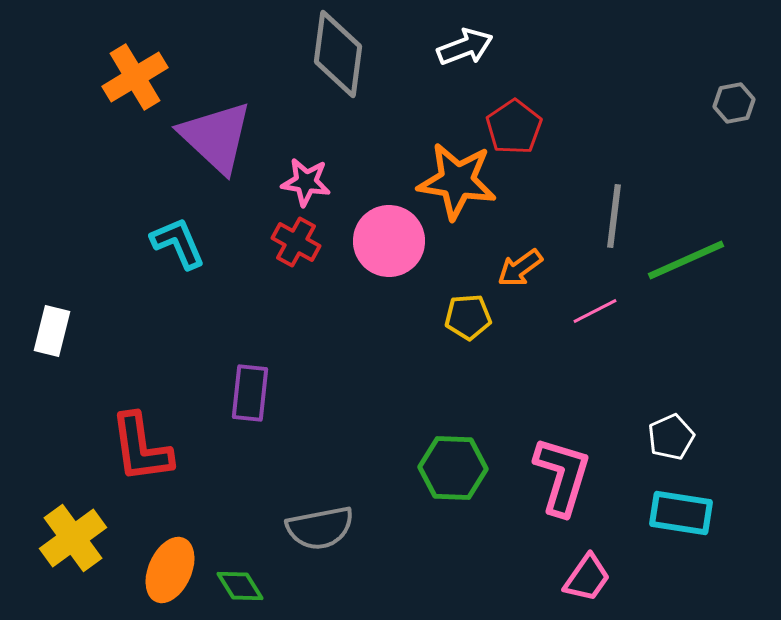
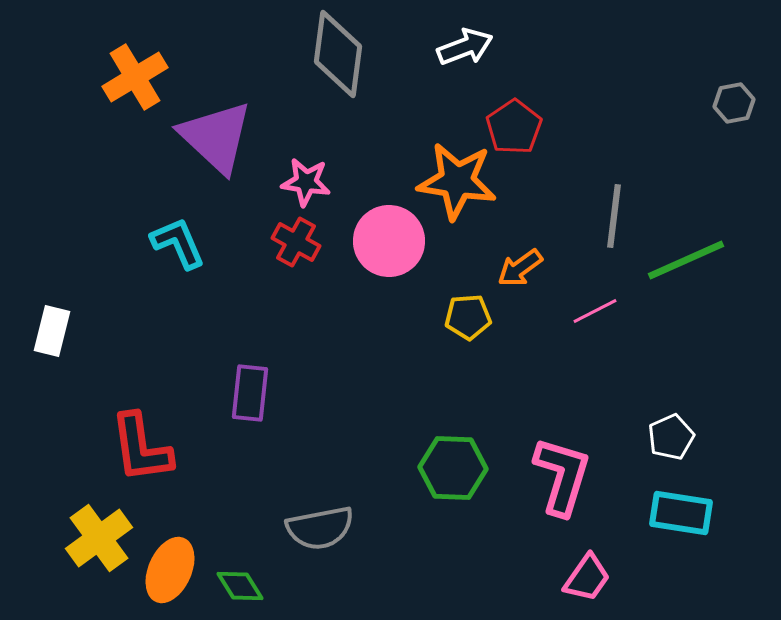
yellow cross: moved 26 px right
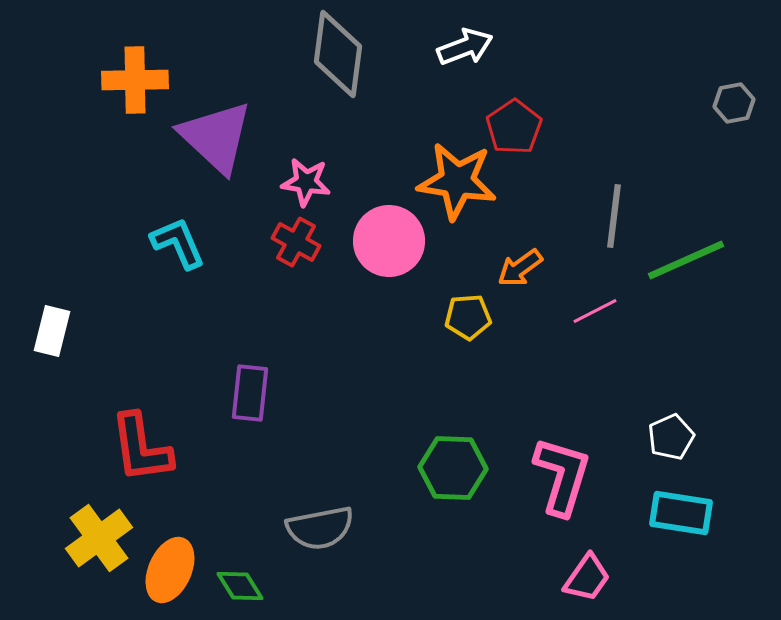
orange cross: moved 3 px down; rotated 30 degrees clockwise
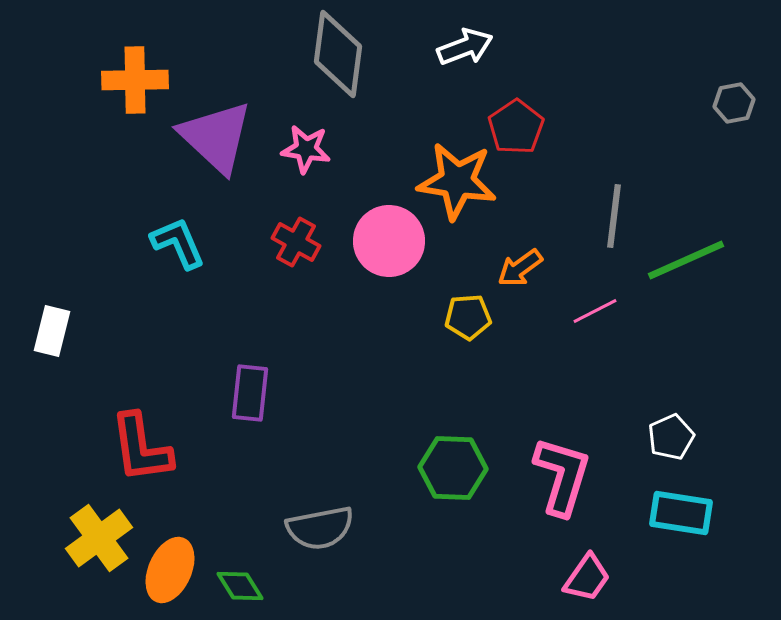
red pentagon: moved 2 px right
pink star: moved 33 px up
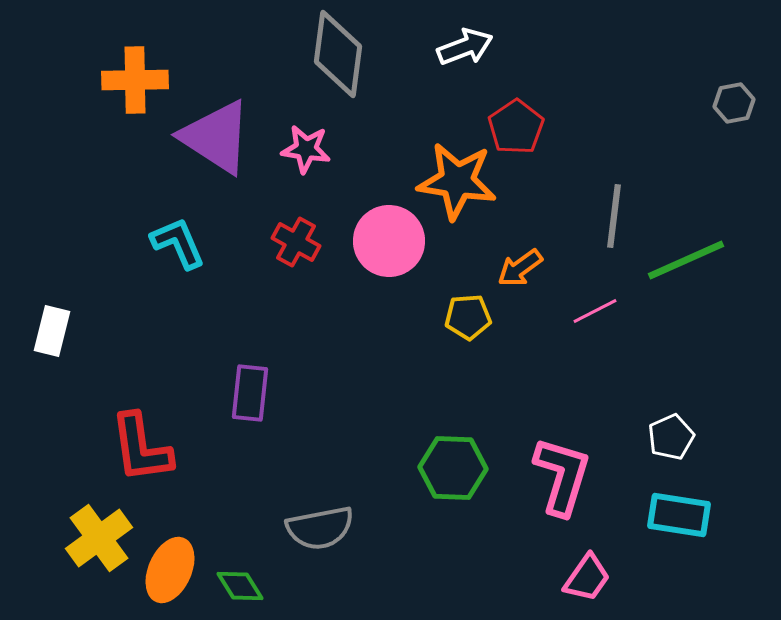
purple triangle: rotated 10 degrees counterclockwise
cyan rectangle: moved 2 px left, 2 px down
